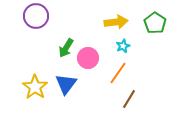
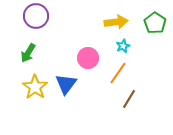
green arrow: moved 38 px left, 5 px down
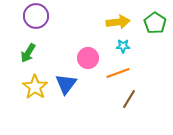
yellow arrow: moved 2 px right
cyan star: rotated 24 degrees clockwise
orange line: rotated 35 degrees clockwise
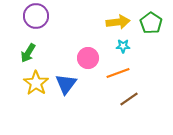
green pentagon: moved 4 px left
yellow star: moved 1 px right, 4 px up
brown line: rotated 24 degrees clockwise
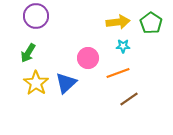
blue triangle: moved 1 px up; rotated 10 degrees clockwise
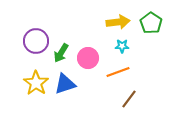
purple circle: moved 25 px down
cyan star: moved 1 px left
green arrow: moved 33 px right
orange line: moved 1 px up
blue triangle: moved 1 px left, 1 px down; rotated 25 degrees clockwise
brown line: rotated 18 degrees counterclockwise
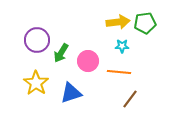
green pentagon: moved 6 px left; rotated 30 degrees clockwise
purple circle: moved 1 px right, 1 px up
pink circle: moved 3 px down
orange line: moved 1 px right; rotated 25 degrees clockwise
blue triangle: moved 6 px right, 9 px down
brown line: moved 1 px right
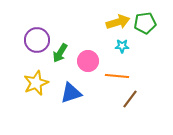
yellow arrow: rotated 10 degrees counterclockwise
green arrow: moved 1 px left
orange line: moved 2 px left, 4 px down
yellow star: rotated 15 degrees clockwise
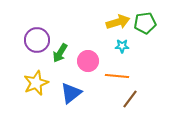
blue triangle: rotated 20 degrees counterclockwise
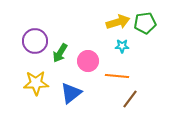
purple circle: moved 2 px left, 1 px down
yellow star: rotated 20 degrees clockwise
